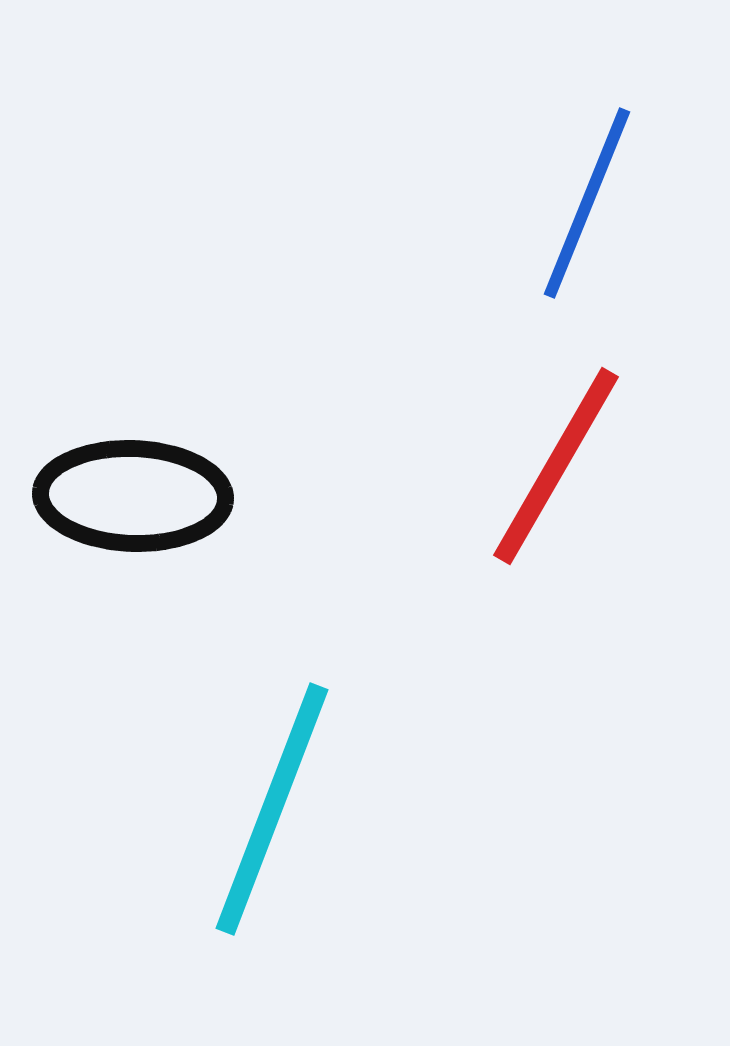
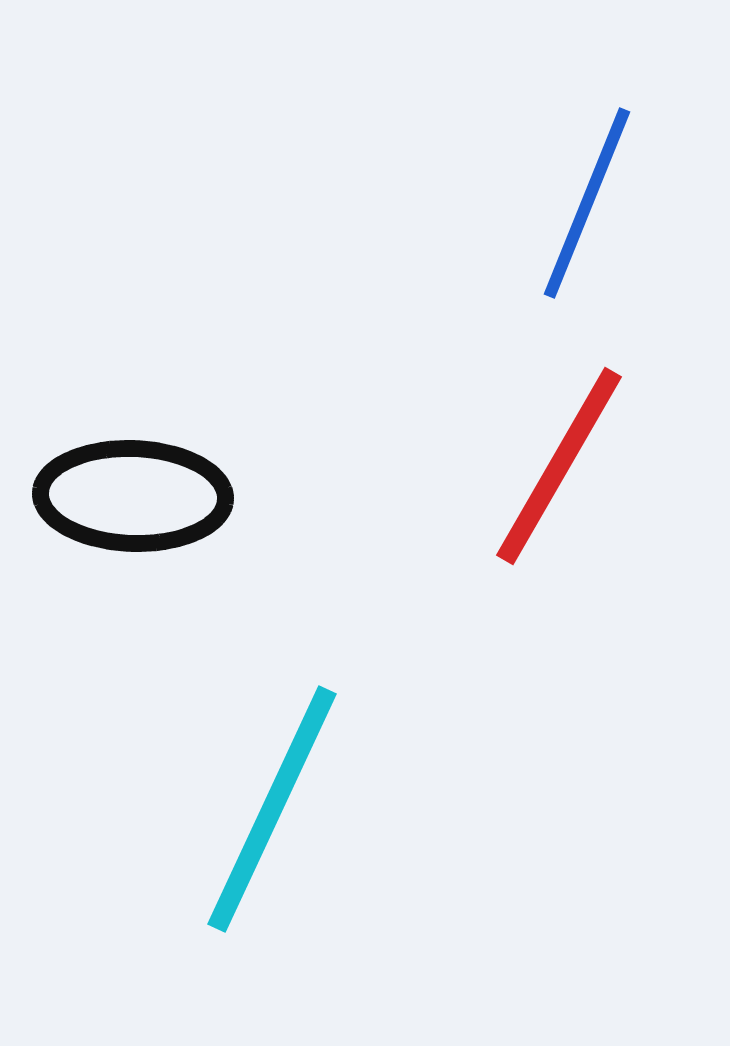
red line: moved 3 px right
cyan line: rotated 4 degrees clockwise
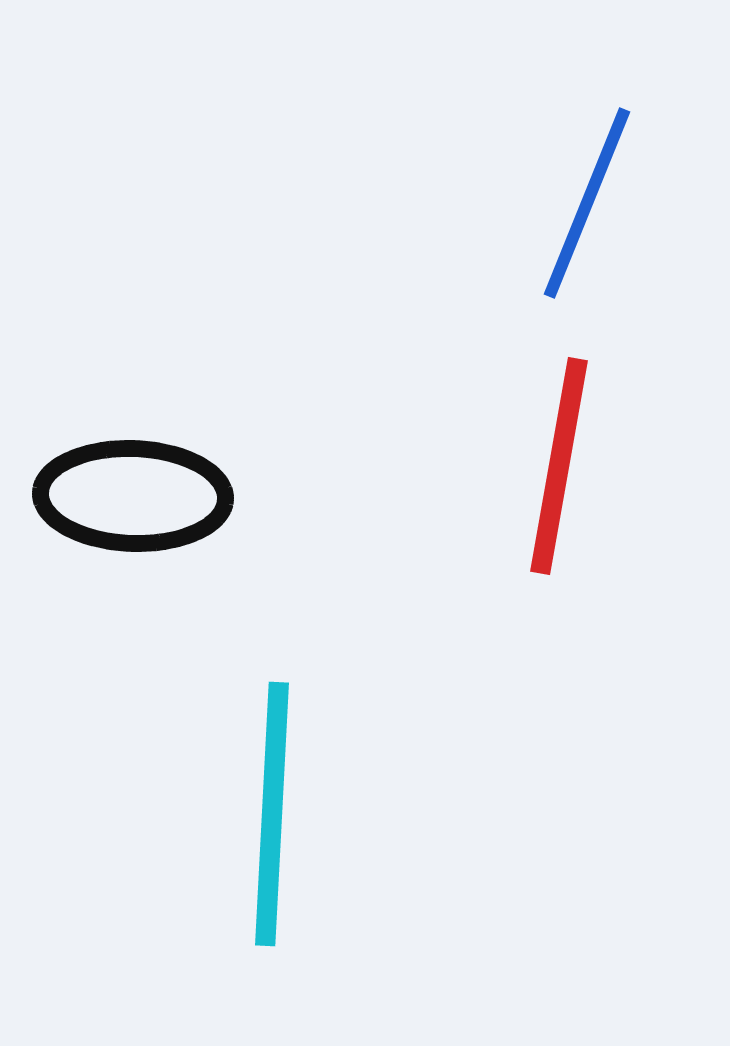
red line: rotated 20 degrees counterclockwise
cyan line: moved 5 px down; rotated 22 degrees counterclockwise
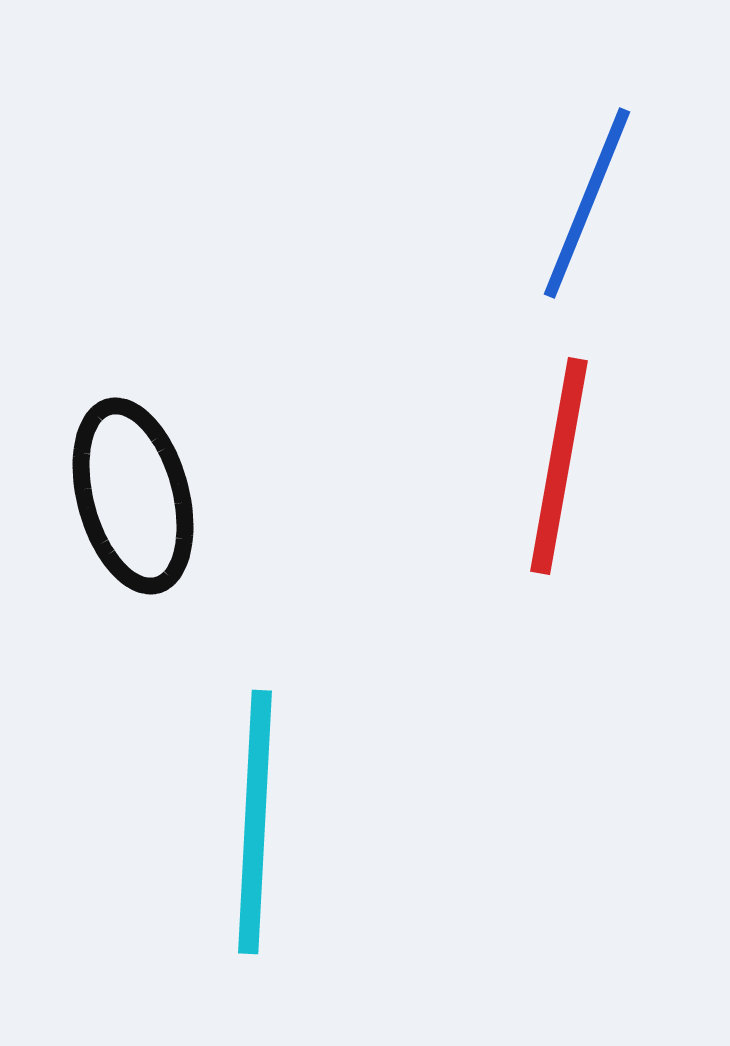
black ellipse: rotated 73 degrees clockwise
cyan line: moved 17 px left, 8 px down
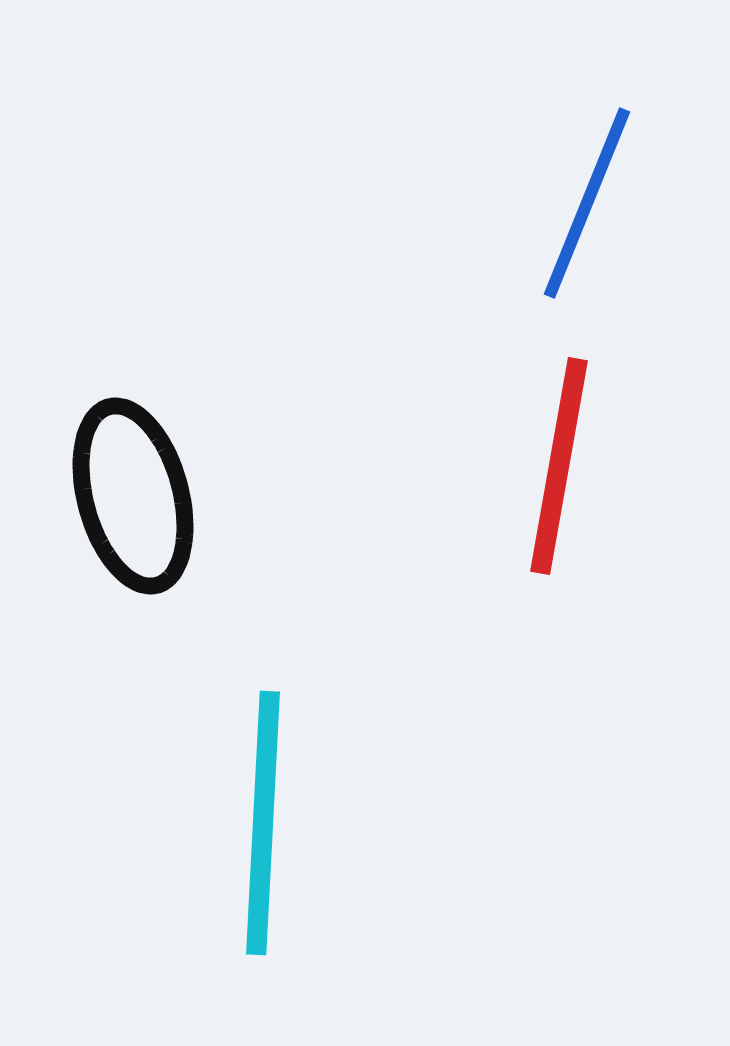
cyan line: moved 8 px right, 1 px down
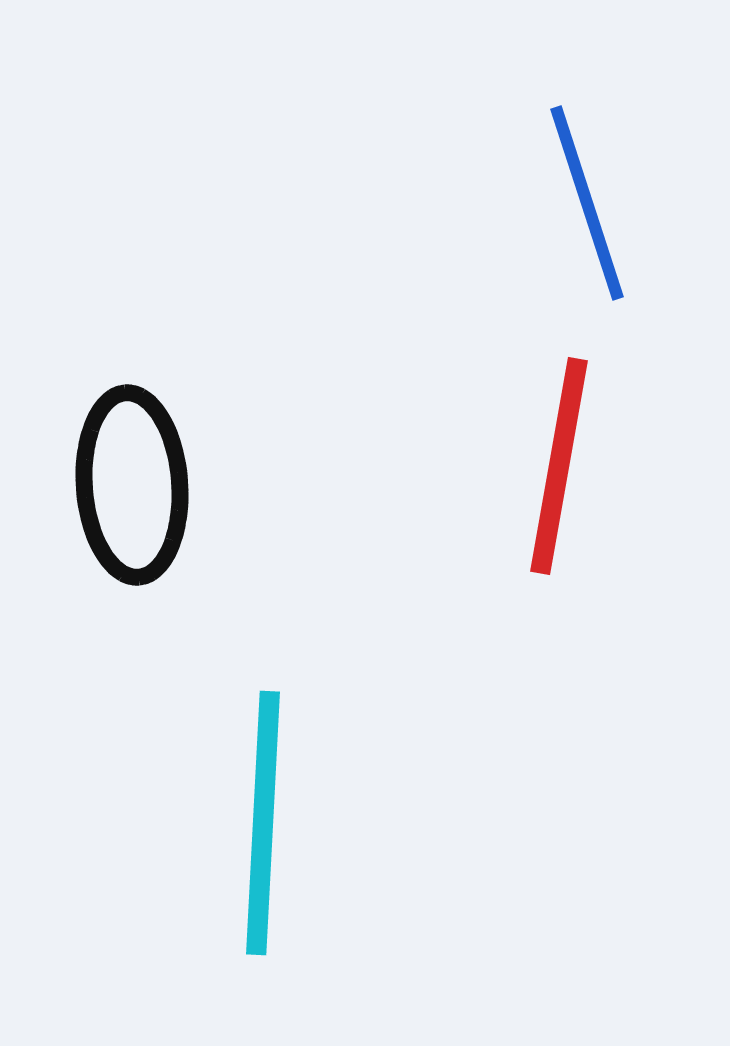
blue line: rotated 40 degrees counterclockwise
black ellipse: moved 1 px left, 11 px up; rotated 11 degrees clockwise
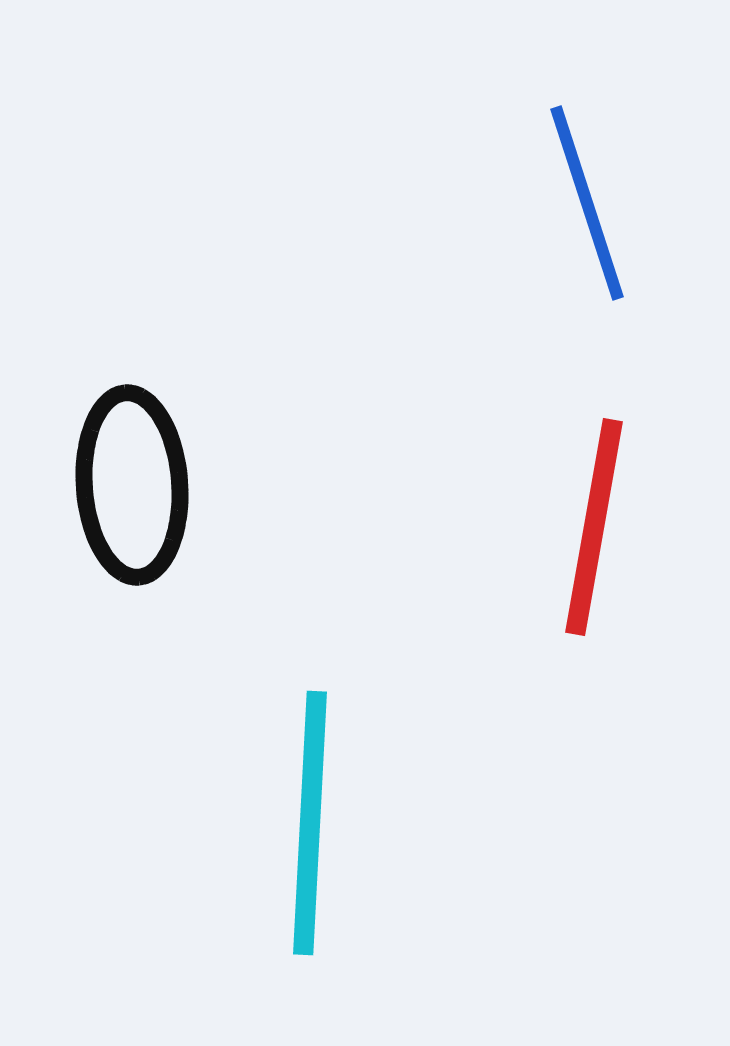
red line: moved 35 px right, 61 px down
cyan line: moved 47 px right
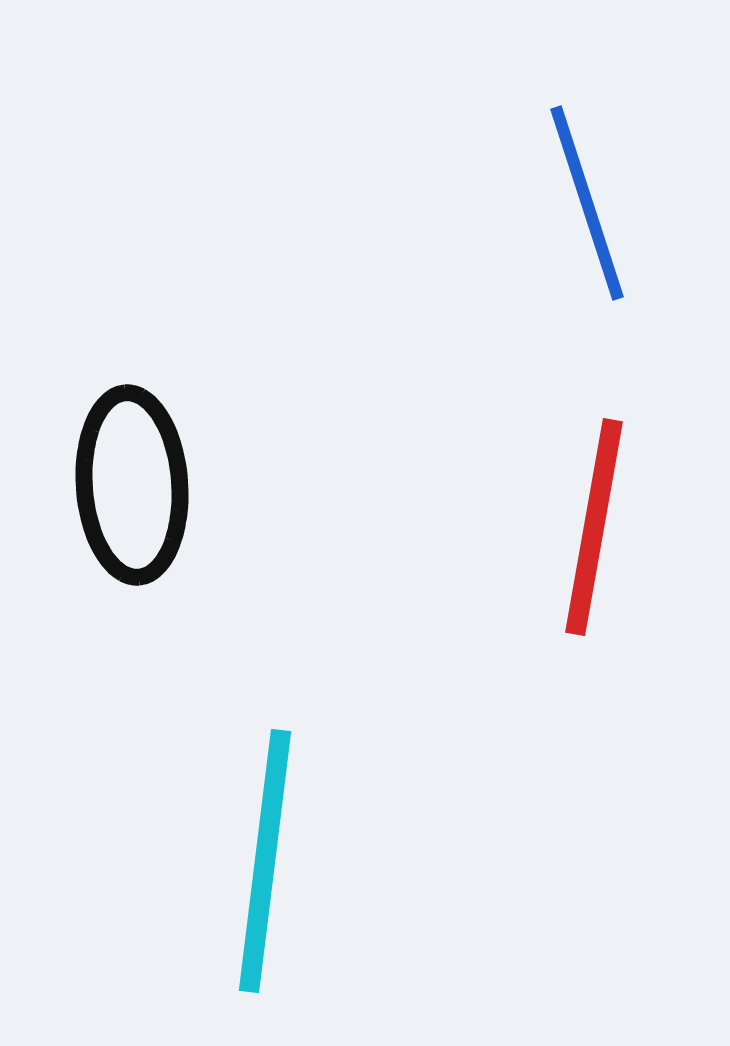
cyan line: moved 45 px left, 38 px down; rotated 4 degrees clockwise
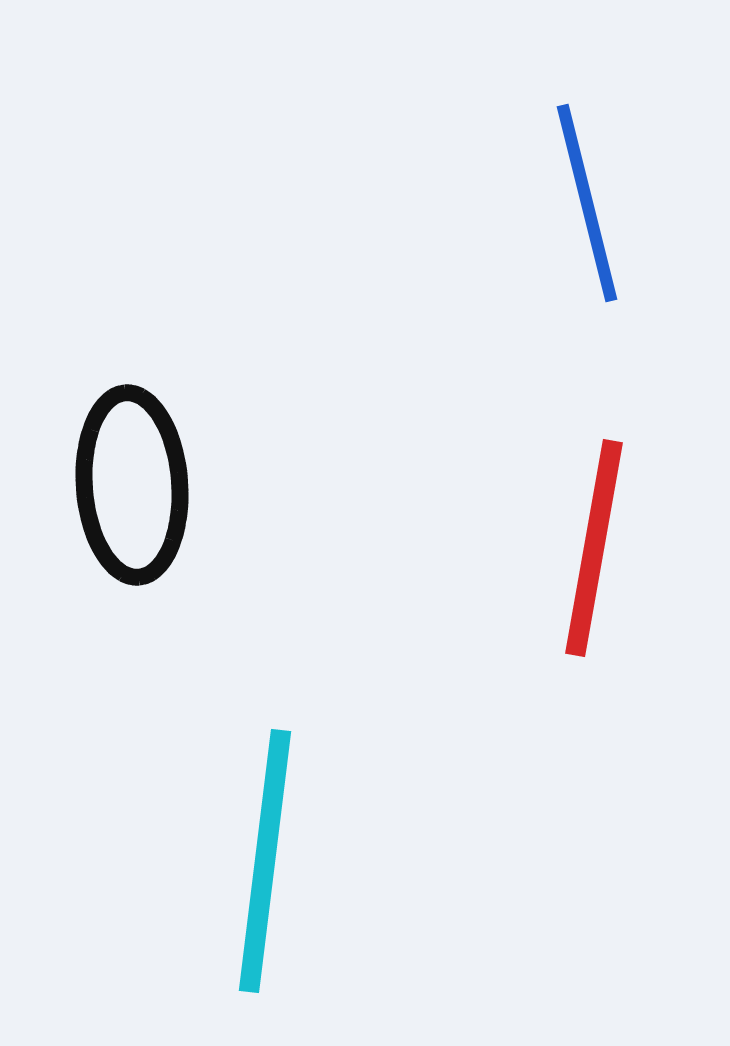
blue line: rotated 4 degrees clockwise
red line: moved 21 px down
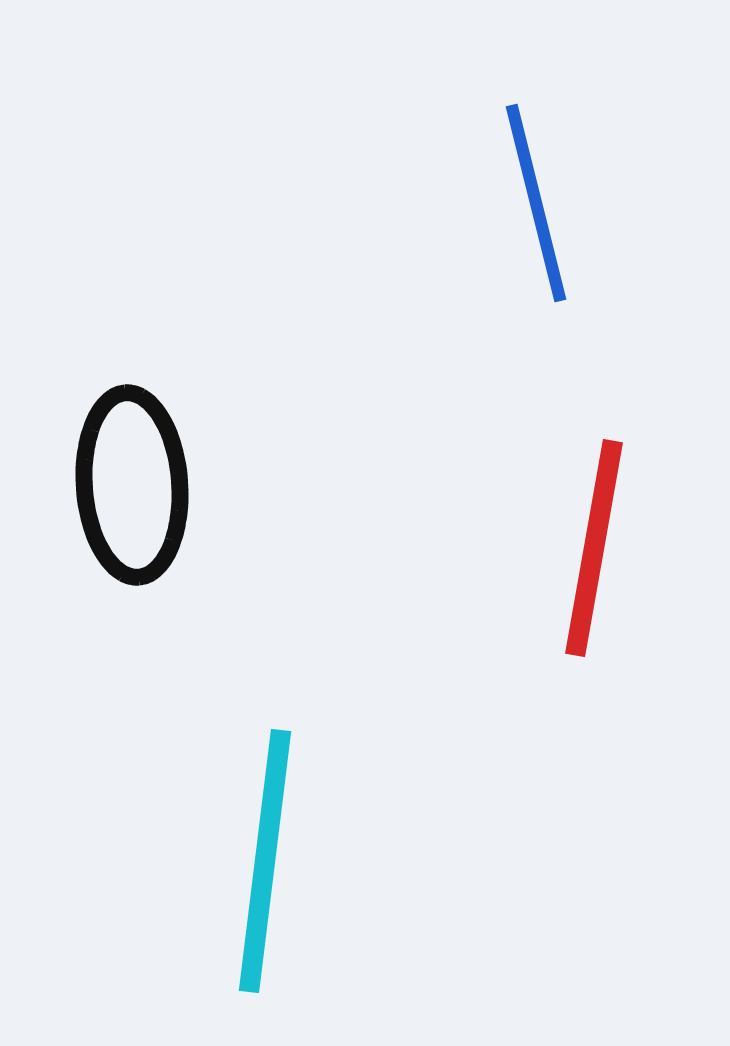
blue line: moved 51 px left
